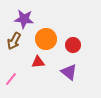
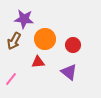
orange circle: moved 1 px left
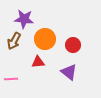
pink line: rotated 48 degrees clockwise
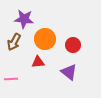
brown arrow: moved 1 px down
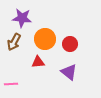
purple star: moved 2 px left, 1 px up
red circle: moved 3 px left, 1 px up
pink line: moved 5 px down
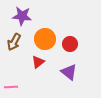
purple star: moved 2 px up
red triangle: rotated 32 degrees counterclockwise
pink line: moved 3 px down
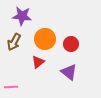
red circle: moved 1 px right
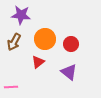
purple star: moved 1 px left, 1 px up
